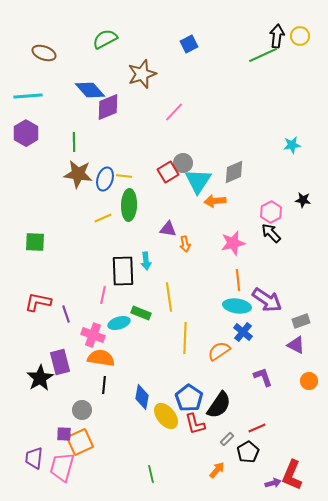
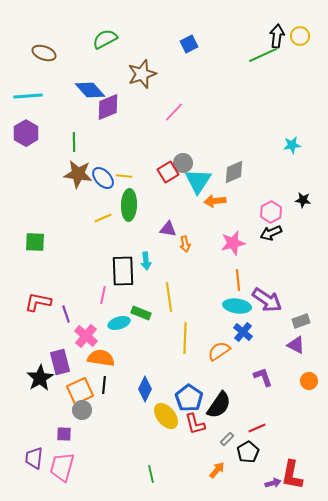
blue ellipse at (105, 179): moved 2 px left, 1 px up; rotated 60 degrees counterclockwise
black arrow at (271, 233): rotated 70 degrees counterclockwise
pink cross at (93, 335): moved 7 px left, 1 px down; rotated 20 degrees clockwise
blue diamond at (142, 397): moved 3 px right, 8 px up; rotated 15 degrees clockwise
orange square at (80, 442): moved 51 px up
red L-shape at (292, 475): rotated 12 degrees counterclockwise
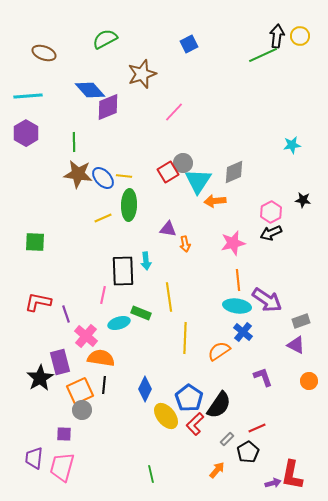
red L-shape at (195, 424): rotated 60 degrees clockwise
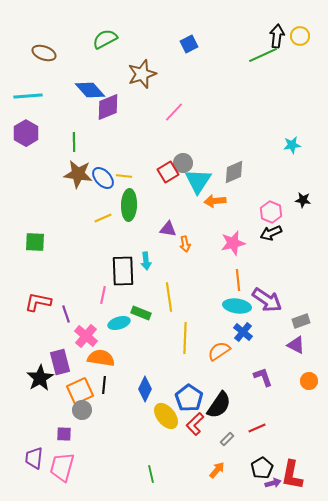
pink hexagon at (271, 212): rotated 10 degrees counterclockwise
black pentagon at (248, 452): moved 14 px right, 16 px down
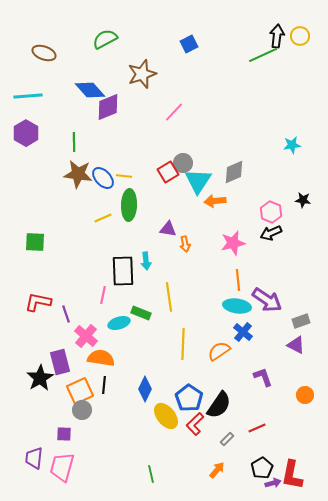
yellow line at (185, 338): moved 2 px left, 6 px down
orange circle at (309, 381): moved 4 px left, 14 px down
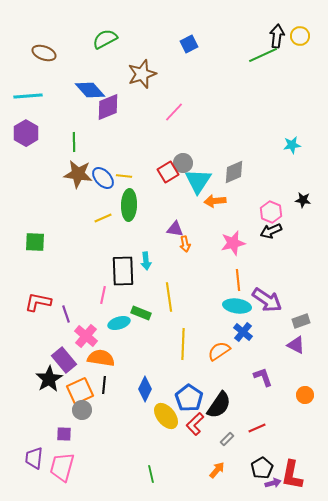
purple triangle at (168, 229): moved 7 px right
black arrow at (271, 233): moved 2 px up
purple rectangle at (60, 362): moved 4 px right, 2 px up; rotated 25 degrees counterclockwise
black star at (40, 378): moved 9 px right, 1 px down
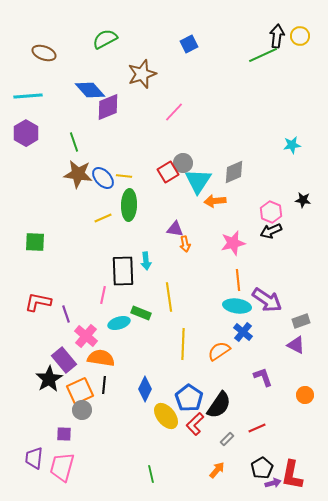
green line at (74, 142): rotated 18 degrees counterclockwise
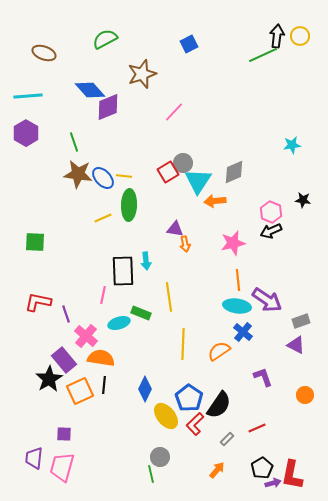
gray circle at (82, 410): moved 78 px right, 47 px down
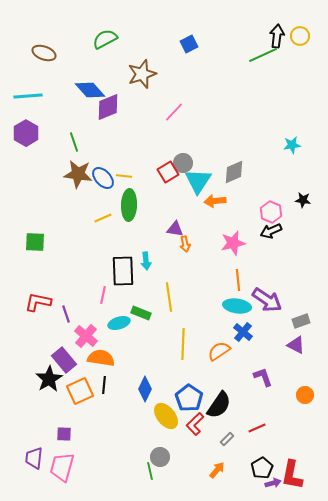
green line at (151, 474): moved 1 px left, 3 px up
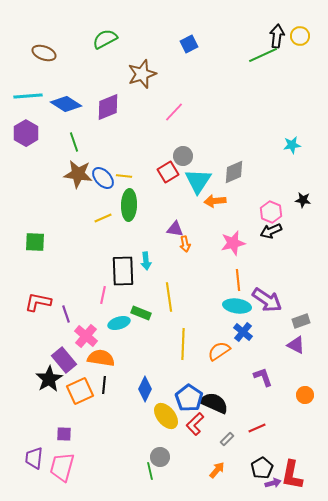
blue diamond at (90, 90): moved 24 px left, 14 px down; rotated 16 degrees counterclockwise
gray circle at (183, 163): moved 7 px up
black semicircle at (219, 405): moved 5 px left, 2 px up; rotated 100 degrees counterclockwise
